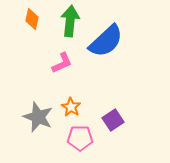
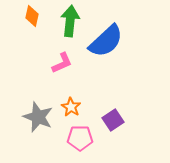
orange diamond: moved 3 px up
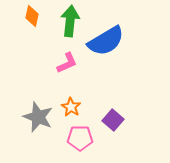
blue semicircle: rotated 12 degrees clockwise
pink L-shape: moved 5 px right
purple square: rotated 15 degrees counterclockwise
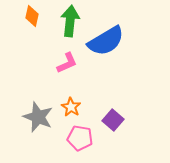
pink pentagon: rotated 10 degrees clockwise
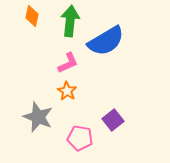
pink L-shape: moved 1 px right
orange star: moved 4 px left, 16 px up
purple square: rotated 10 degrees clockwise
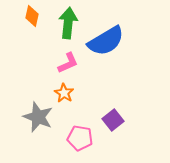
green arrow: moved 2 px left, 2 px down
orange star: moved 3 px left, 2 px down
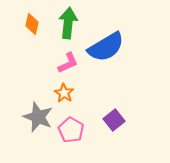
orange diamond: moved 8 px down
blue semicircle: moved 6 px down
purple square: moved 1 px right
pink pentagon: moved 9 px left, 8 px up; rotated 20 degrees clockwise
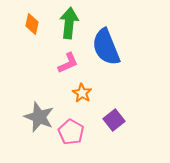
green arrow: moved 1 px right
blue semicircle: rotated 99 degrees clockwise
orange star: moved 18 px right
gray star: moved 1 px right
pink pentagon: moved 2 px down
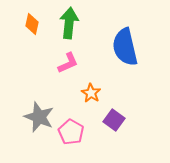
blue semicircle: moved 19 px right; rotated 9 degrees clockwise
orange star: moved 9 px right
purple square: rotated 15 degrees counterclockwise
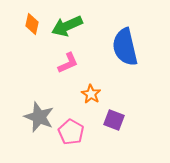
green arrow: moved 2 px left, 3 px down; rotated 120 degrees counterclockwise
orange star: moved 1 px down
purple square: rotated 15 degrees counterclockwise
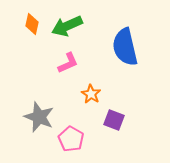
pink pentagon: moved 7 px down
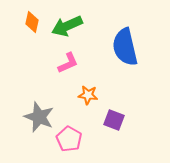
orange diamond: moved 2 px up
orange star: moved 3 px left, 1 px down; rotated 24 degrees counterclockwise
pink pentagon: moved 2 px left
